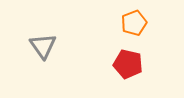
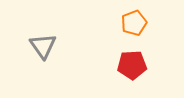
red pentagon: moved 4 px right, 1 px down; rotated 16 degrees counterclockwise
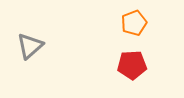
gray triangle: moved 13 px left; rotated 24 degrees clockwise
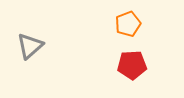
orange pentagon: moved 6 px left, 1 px down
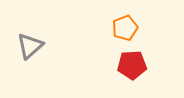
orange pentagon: moved 3 px left, 4 px down
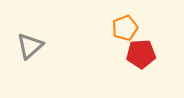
red pentagon: moved 9 px right, 11 px up
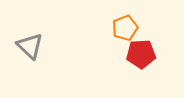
gray triangle: rotated 36 degrees counterclockwise
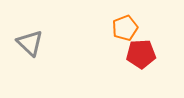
gray triangle: moved 3 px up
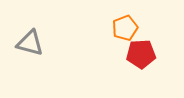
gray triangle: rotated 28 degrees counterclockwise
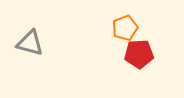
red pentagon: moved 2 px left
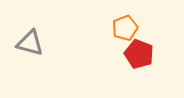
red pentagon: rotated 24 degrees clockwise
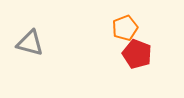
red pentagon: moved 2 px left
